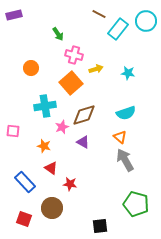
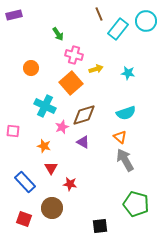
brown line: rotated 40 degrees clockwise
cyan cross: rotated 35 degrees clockwise
red triangle: rotated 24 degrees clockwise
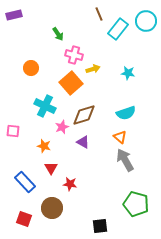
yellow arrow: moved 3 px left
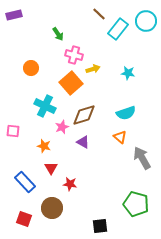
brown line: rotated 24 degrees counterclockwise
gray arrow: moved 17 px right, 2 px up
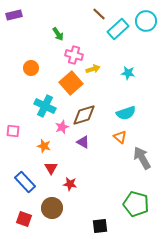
cyan rectangle: rotated 10 degrees clockwise
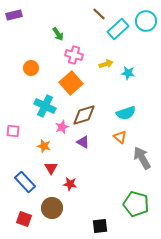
yellow arrow: moved 13 px right, 5 px up
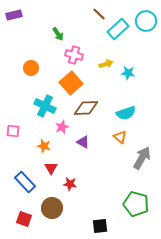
brown diamond: moved 2 px right, 7 px up; rotated 15 degrees clockwise
gray arrow: rotated 60 degrees clockwise
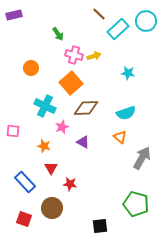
yellow arrow: moved 12 px left, 8 px up
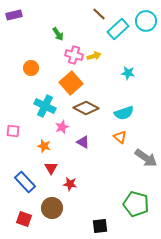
brown diamond: rotated 30 degrees clockwise
cyan semicircle: moved 2 px left
gray arrow: moved 4 px right; rotated 95 degrees clockwise
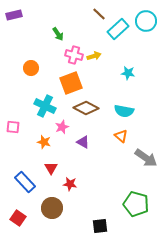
orange square: rotated 20 degrees clockwise
cyan semicircle: moved 2 px up; rotated 30 degrees clockwise
pink square: moved 4 px up
orange triangle: moved 1 px right, 1 px up
orange star: moved 4 px up
red square: moved 6 px left, 1 px up; rotated 14 degrees clockwise
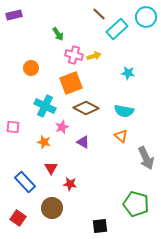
cyan circle: moved 4 px up
cyan rectangle: moved 1 px left
gray arrow: rotated 30 degrees clockwise
